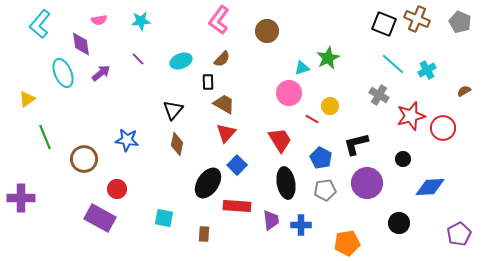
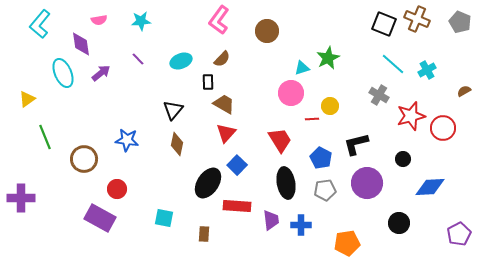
pink circle at (289, 93): moved 2 px right
red line at (312, 119): rotated 32 degrees counterclockwise
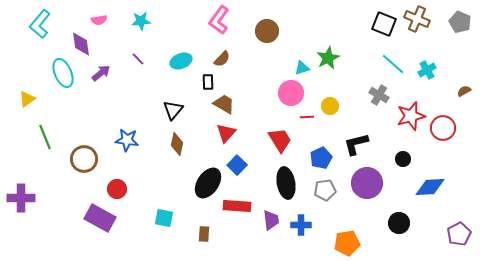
red line at (312, 119): moved 5 px left, 2 px up
blue pentagon at (321, 158): rotated 20 degrees clockwise
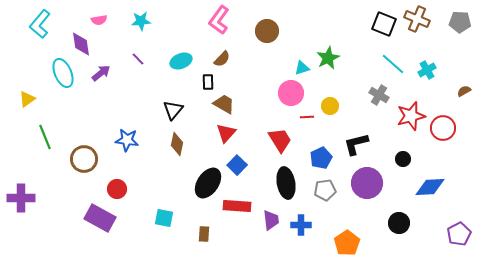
gray pentagon at (460, 22): rotated 20 degrees counterclockwise
orange pentagon at (347, 243): rotated 25 degrees counterclockwise
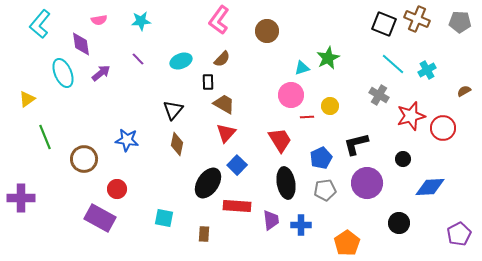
pink circle at (291, 93): moved 2 px down
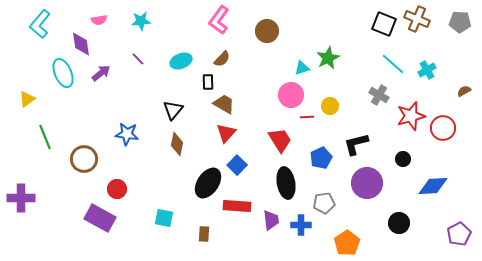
blue star at (127, 140): moved 6 px up
blue diamond at (430, 187): moved 3 px right, 1 px up
gray pentagon at (325, 190): moved 1 px left, 13 px down
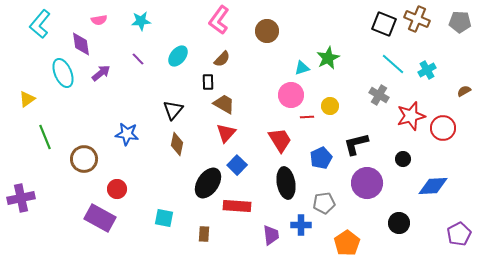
cyan ellipse at (181, 61): moved 3 px left, 5 px up; rotated 30 degrees counterclockwise
purple cross at (21, 198): rotated 12 degrees counterclockwise
purple trapezoid at (271, 220): moved 15 px down
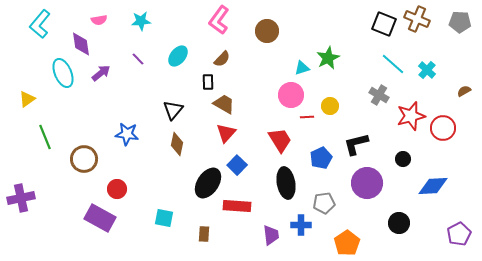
cyan cross at (427, 70): rotated 18 degrees counterclockwise
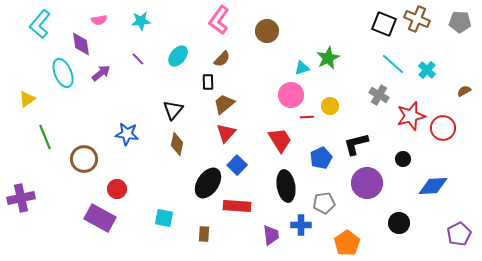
brown trapezoid at (224, 104): rotated 70 degrees counterclockwise
black ellipse at (286, 183): moved 3 px down
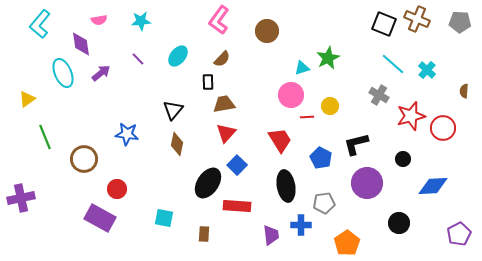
brown semicircle at (464, 91): rotated 56 degrees counterclockwise
brown trapezoid at (224, 104): rotated 30 degrees clockwise
blue pentagon at (321, 158): rotated 20 degrees counterclockwise
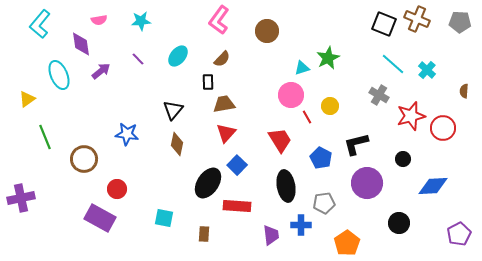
cyan ellipse at (63, 73): moved 4 px left, 2 px down
purple arrow at (101, 73): moved 2 px up
red line at (307, 117): rotated 64 degrees clockwise
